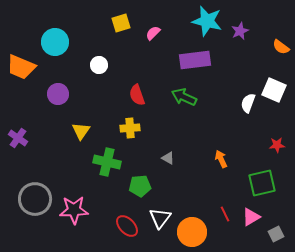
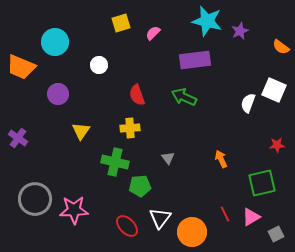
gray triangle: rotated 24 degrees clockwise
green cross: moved 8 px right
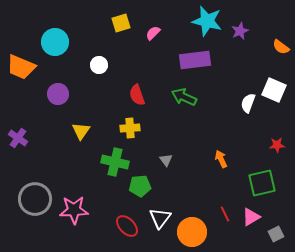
gray triangle: moved 2 px left, 2 px down
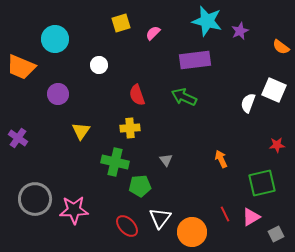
cyan circle: moved 3 px up
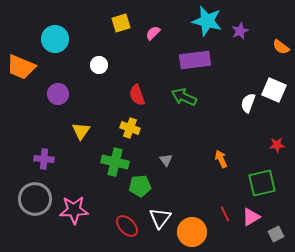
yellow cross: rotated 24 degrees clockwise
purple cross: moved 26 px right, 21 px down; rotated 30 degrees counterclockwise
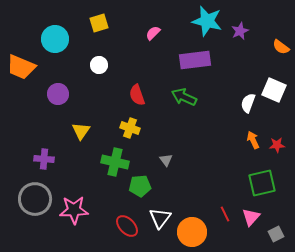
yellow square: moved 22 px left
orange arrow: moved 32 px right, 19 px up
pink triangle: rotated 18 degrees counterclockwise
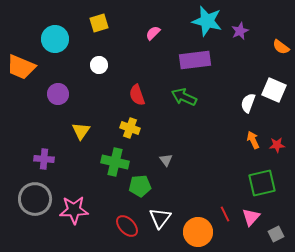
orange circle: moved 6 px right
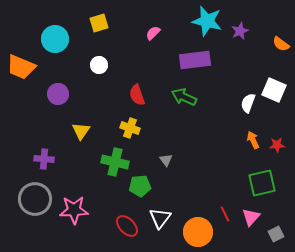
orange semicircle: moved 3 px up
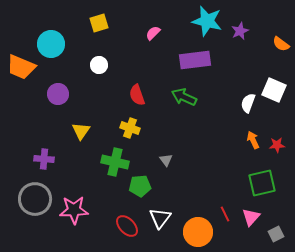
cyan circle: moved 4 px left, 5 px down
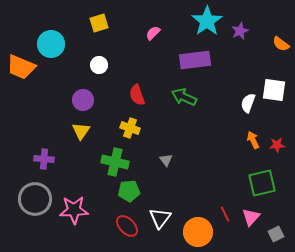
cyan star: rotated 24 degrees clockwise
white square: rotated 15 degrees counterclockwise
purple circle: moved 25 px right, 6 px down
green pentagon: moved 11 px left, 5 px down
